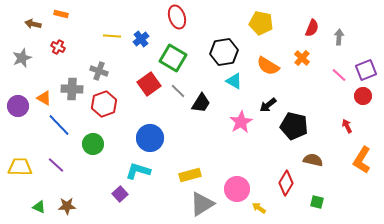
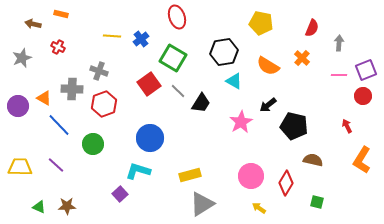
gray arrow at (339, 37): moved 6 px down
pink line at (339, 75): rotated 42 degrees counterclockwise
pink circle at (237, 189): moved 14 px right, 13 px up
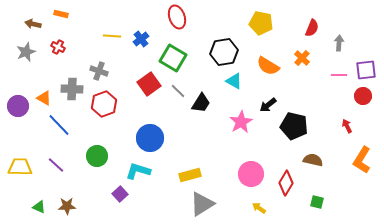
gray star at (22, 58): moved 4 px right, 6 px up
purple square at (366, 70): rotated 15 degrees clockwise
green circle at (93, 144): moved 4 px right, 12 px down
pink circle at (251, 176): moved 2 px up
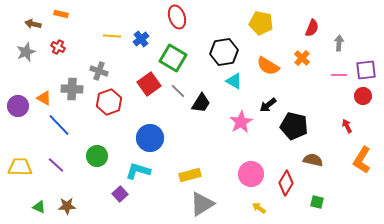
red hexagon at (104, 104): moved 5 px right, 2 px up
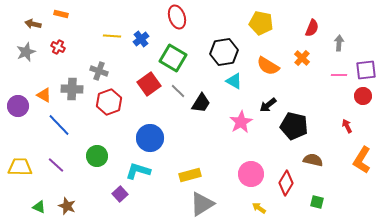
orange triangle at (44, 98): moved 3 px up
brown star at (67, 206): rotated 24 degrees clockwise
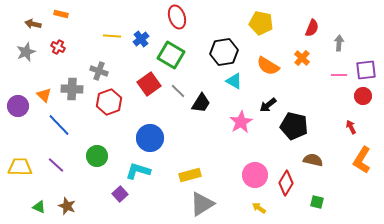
green square at (173, 58): moved 2 px left, 3 px up
orange triangle at (44, 95): rotated 14 degrees clockwise
red arrow at (347, 126): moved 4 px right, 1 px down
pink circle at (251, 174): moved 4 px right, 1 px down
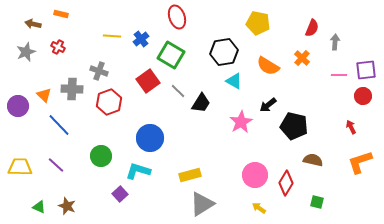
yellow pentagon at (261, 23): moved 3 px left
gray arrow at (339, 43): moved 4 px left, 1 px up
red square at (149, 84): moved 1 px left, 3 px up
green circle at (97, 156): moved 4 px right
orange L-shape at (362, 160): moved 2 px left, 2 px down; rotated 40 degrees clockwise
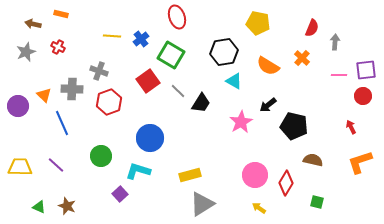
blue line at (59, 125): moved 3 px right, 2 px up; rotated 20 degrees clockwise
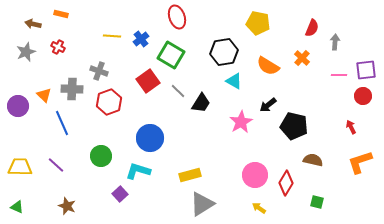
green triangle at (39, 207): moved 22 px left
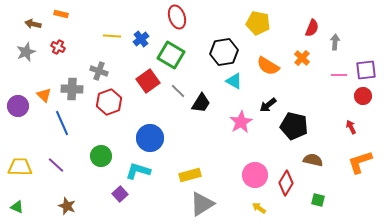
green square at (317, 202): moved 1 px right, 2 px up
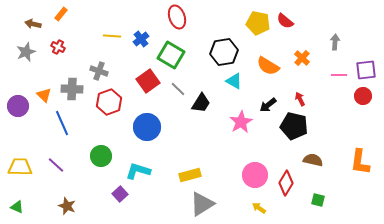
orange rectangle at (61, 14): rotated 64 degrees counterclockwise
red semicircle at (312, 28): moved 27 px left, 7 px up; rotated 108 degrees clockwise
gray line at (178, 91): moved 2 px up
red arrow at (351, 127): moved 51 px left, 28 px up
blue circle at (150, 138): moved 3 px left, 11 px up
orange L-shape at (360, 162): rotated 64 degrees counterclockwise
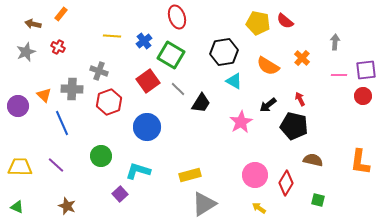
blue cross at (141, 39): moved 3 px right, 2 px down
gray triangle at (202, 204): moved 2 px right
